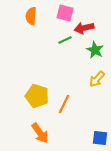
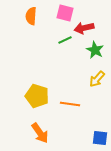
orange line: moved 6 px right; rotated 72 degrees clockwise
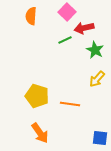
pink square: moved 2 px right, 1 px up; rotated 30 degrees clockwise
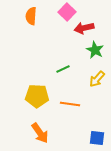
green line: moved 2 px left, 29 px down
yellow pentagon: rotated 15 degrees counterclockwise
blue square: moved 3 px left
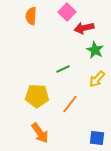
orange line: rotated 60 degrees counterclockwise
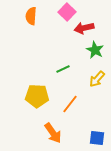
orange arrow: moved 13 px right
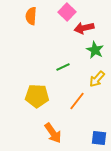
green line: moved 2 px up
orange line: moved 7 px right, 3 px up
blue square: moved 2 px right
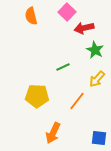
orange semicircle: rotated 18 degrees counterclockwise
orange arrow: rotated 60 degrees clockwise
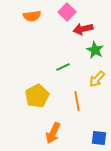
orange semicircle: moved 1 px right; rotated 84 degrees counterclockwise
red arrow: moved 1 px left, 1 px down
yellow pentagon: rotated 30 degrees counterclockwise
orange line: rotated 48 degrees counterclockwise
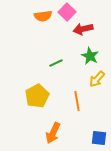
orange semicircle: moved 11 px right
green star: moved 5 px left, 6 px down
green line: moved 7 px left, 4 px up
